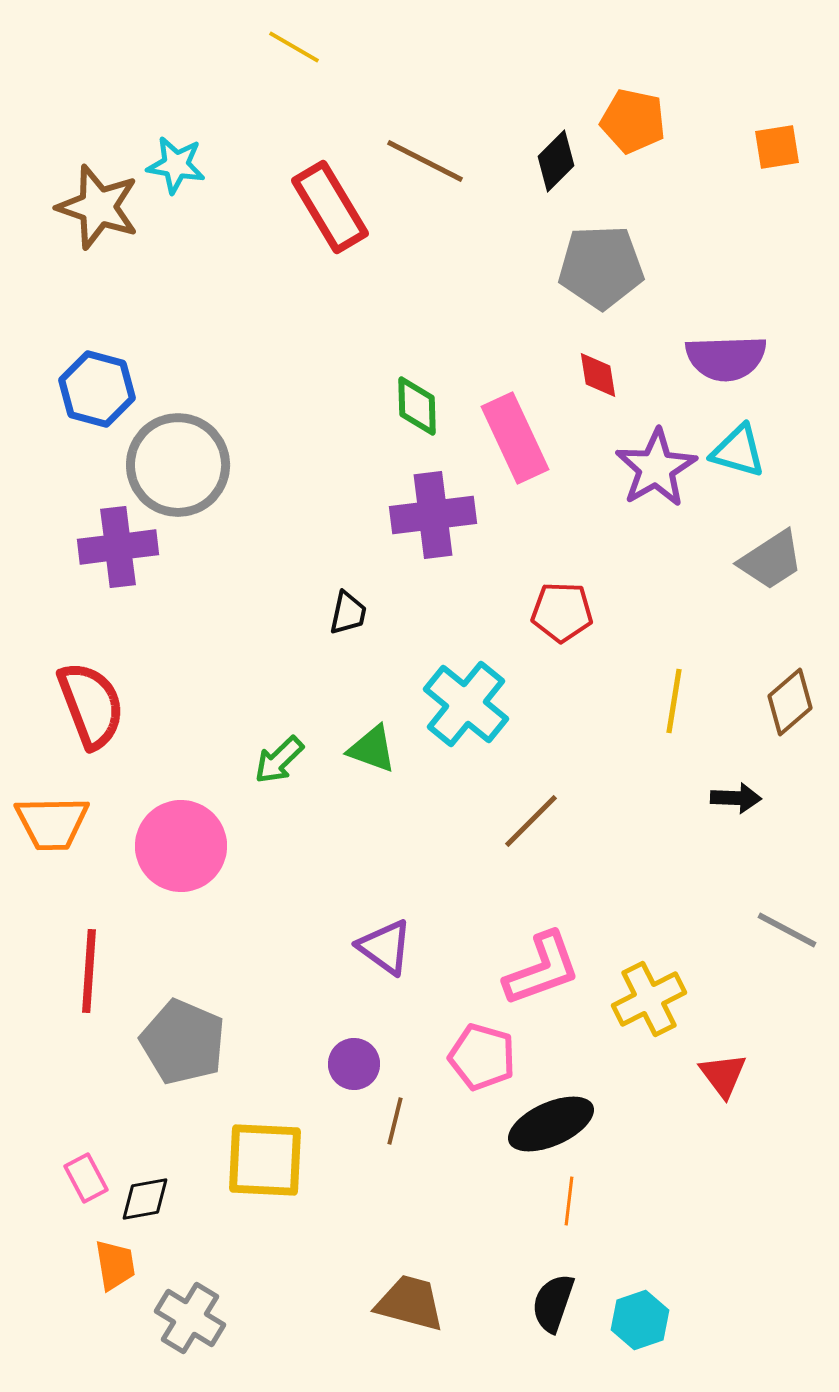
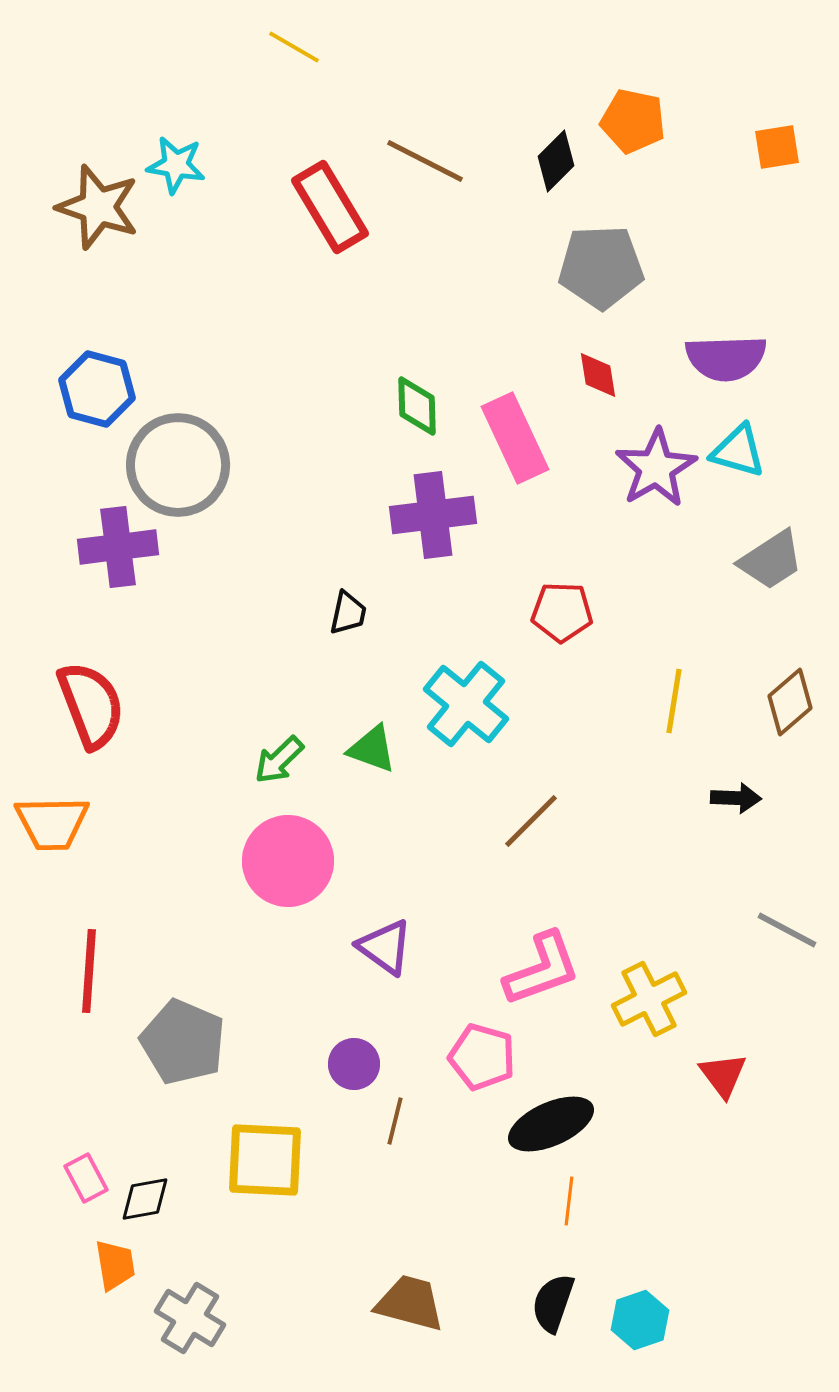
pink circle at (181, 846): moved 107 px right, 15 px down
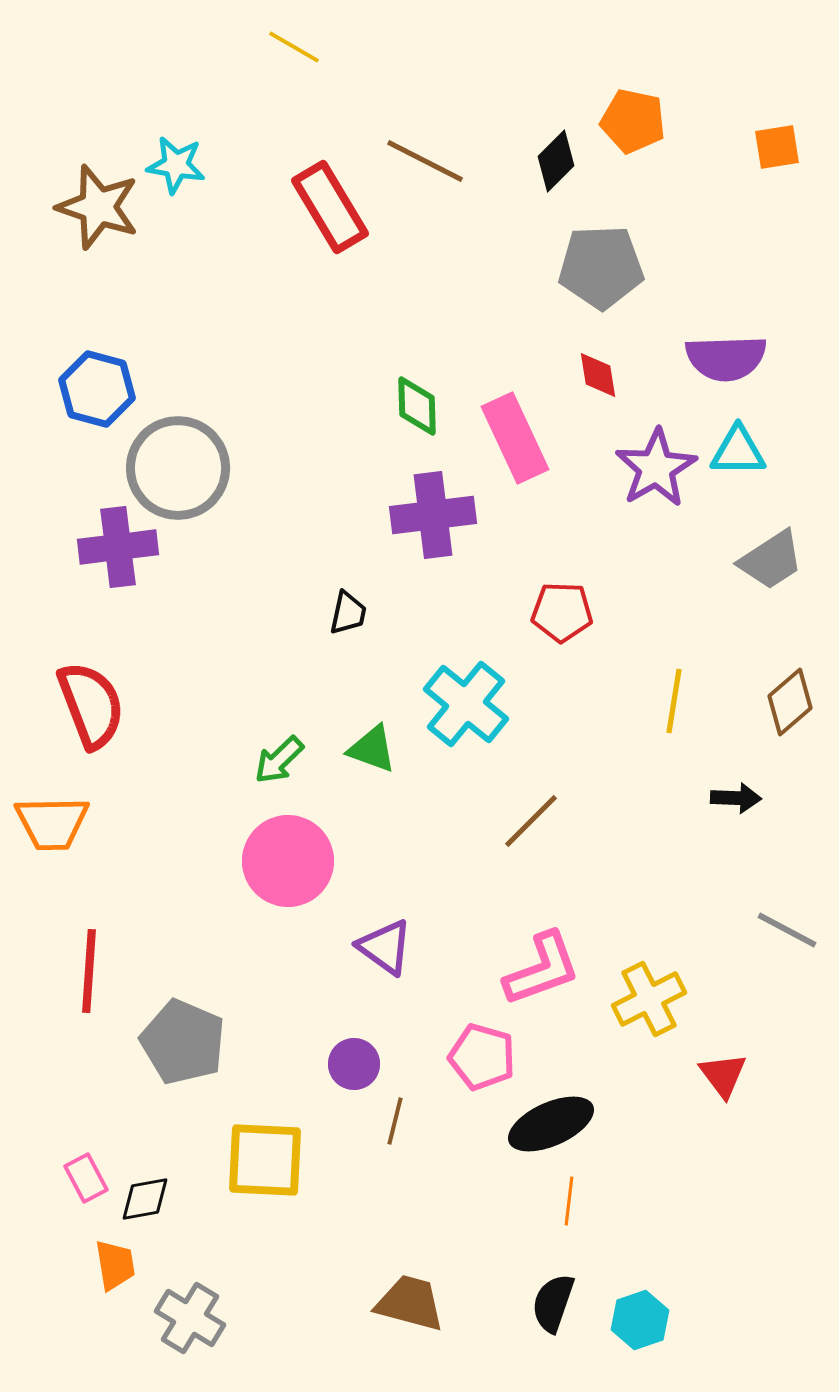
cyan triangle at (738, 451): rotated 16 degrees counterclockwise
gray circle at (178, 465): moved 3 px down
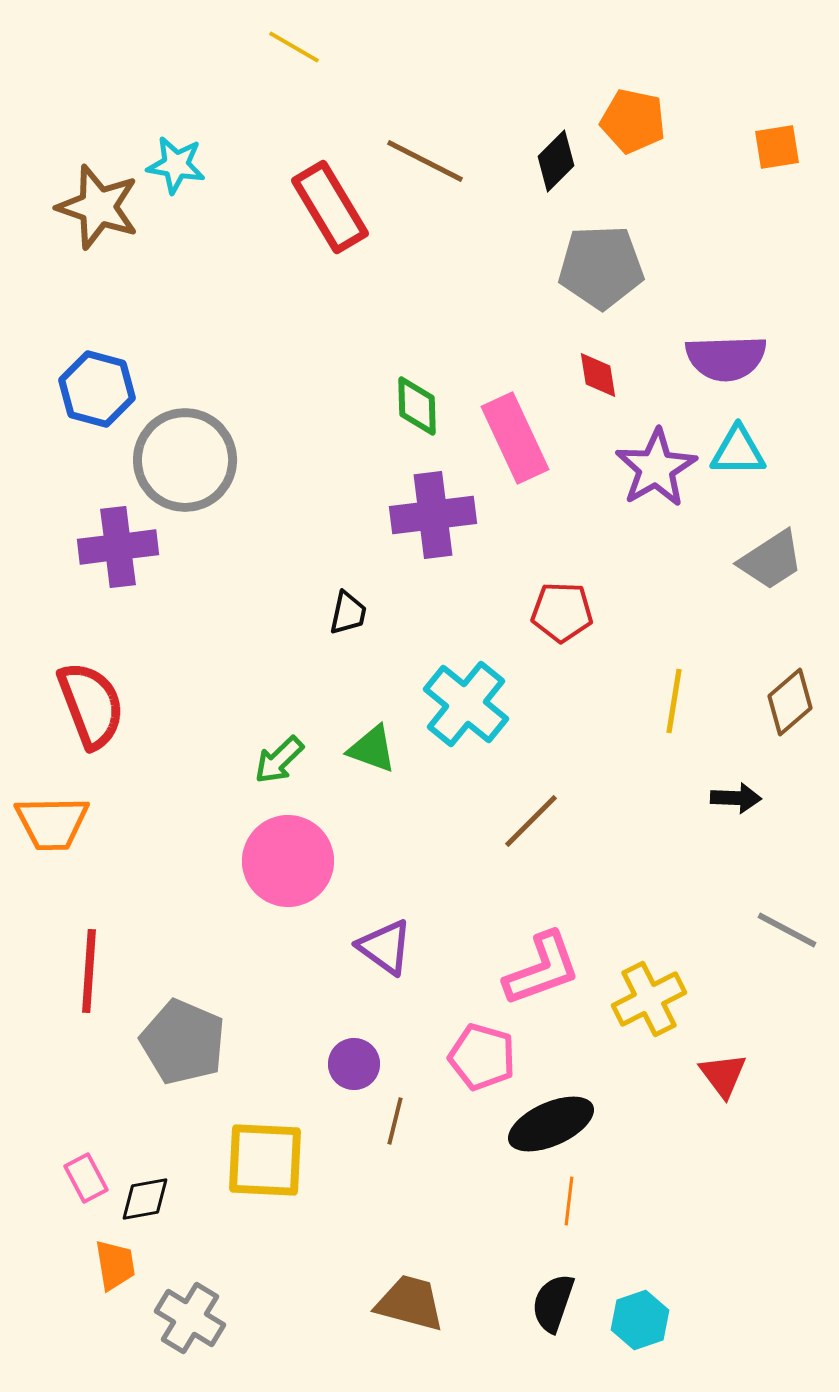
gray circle at (178, 468): moved 7 px right, 8 px up
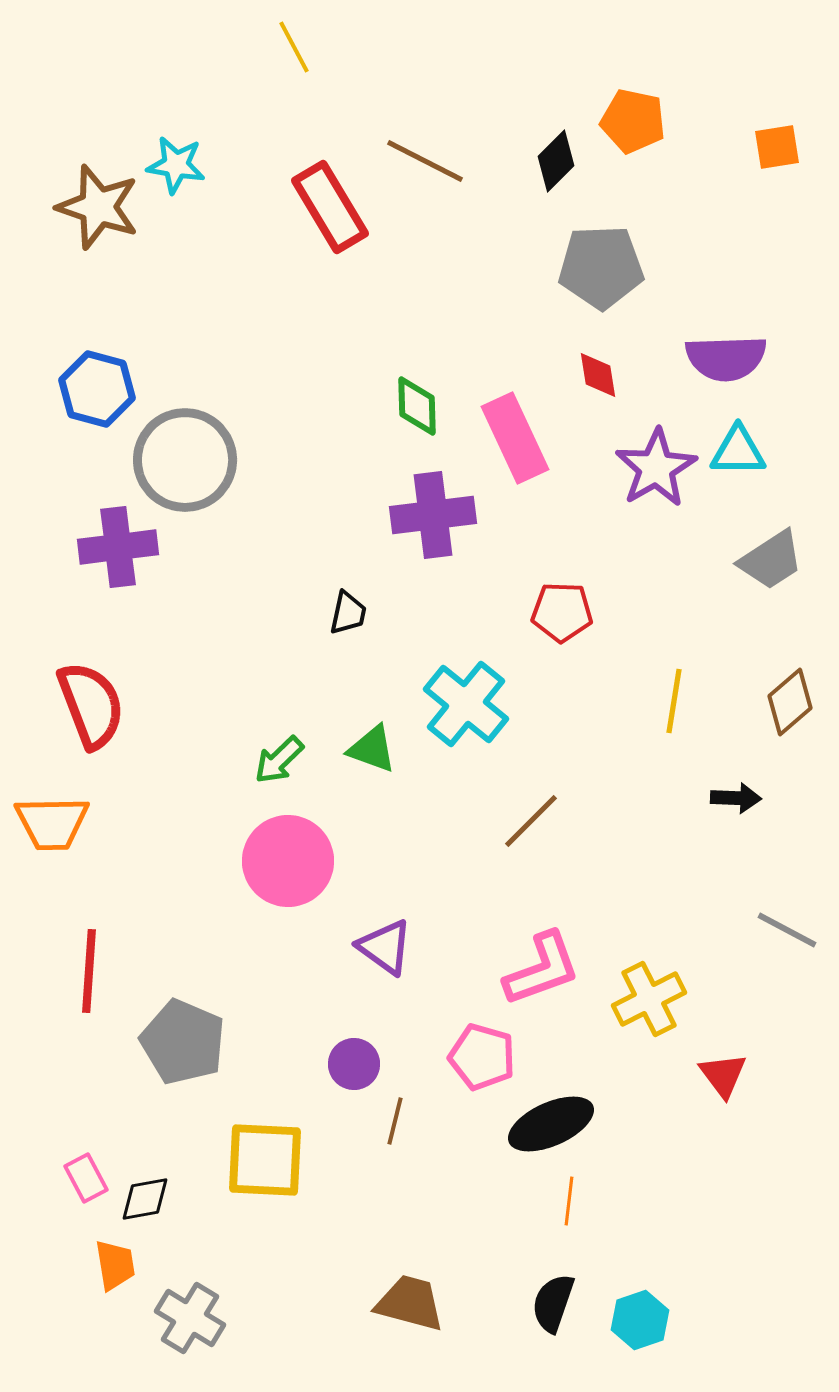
yellow line at (294, 47): rotated 32 degrees clockwise
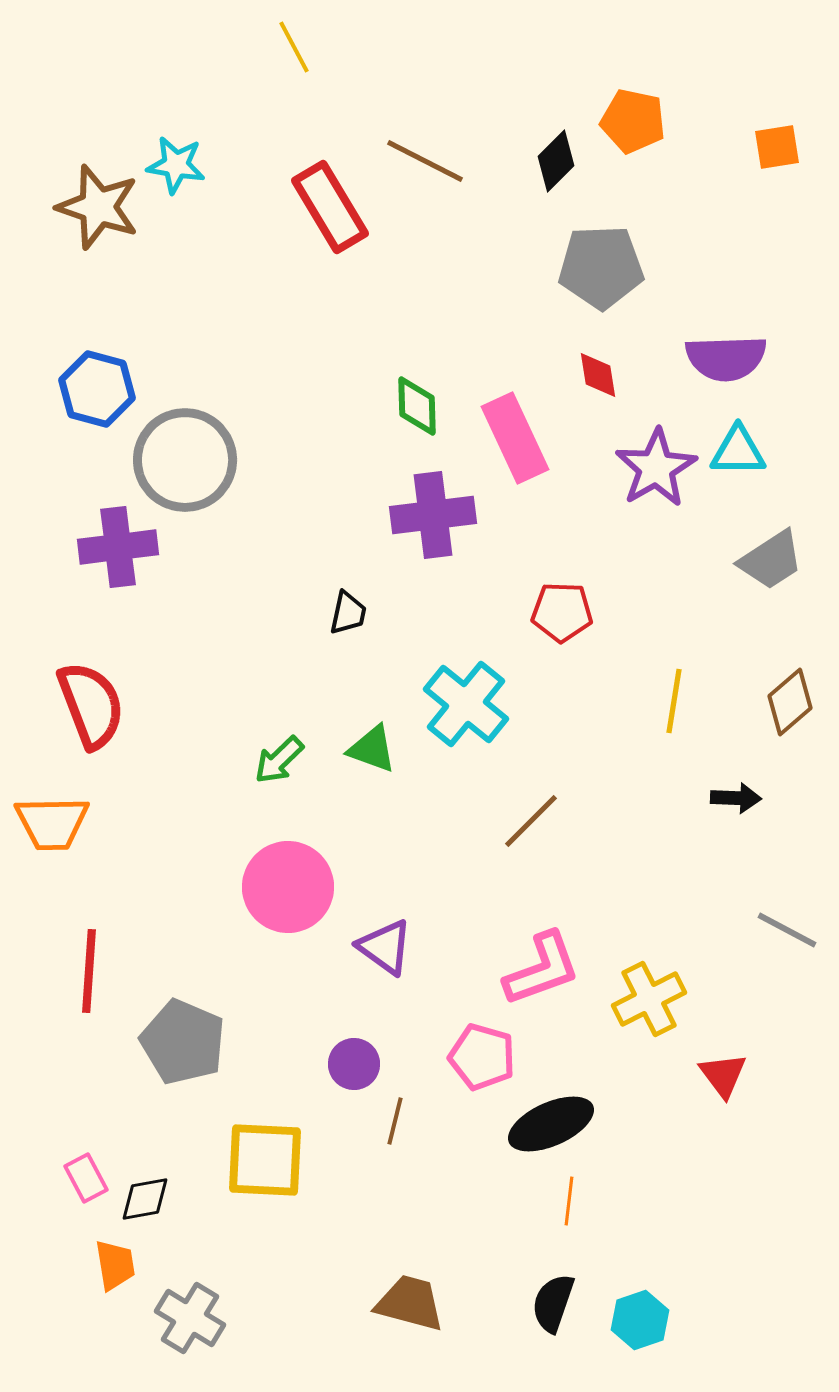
pink circle at (288, 861): moved 26 px down
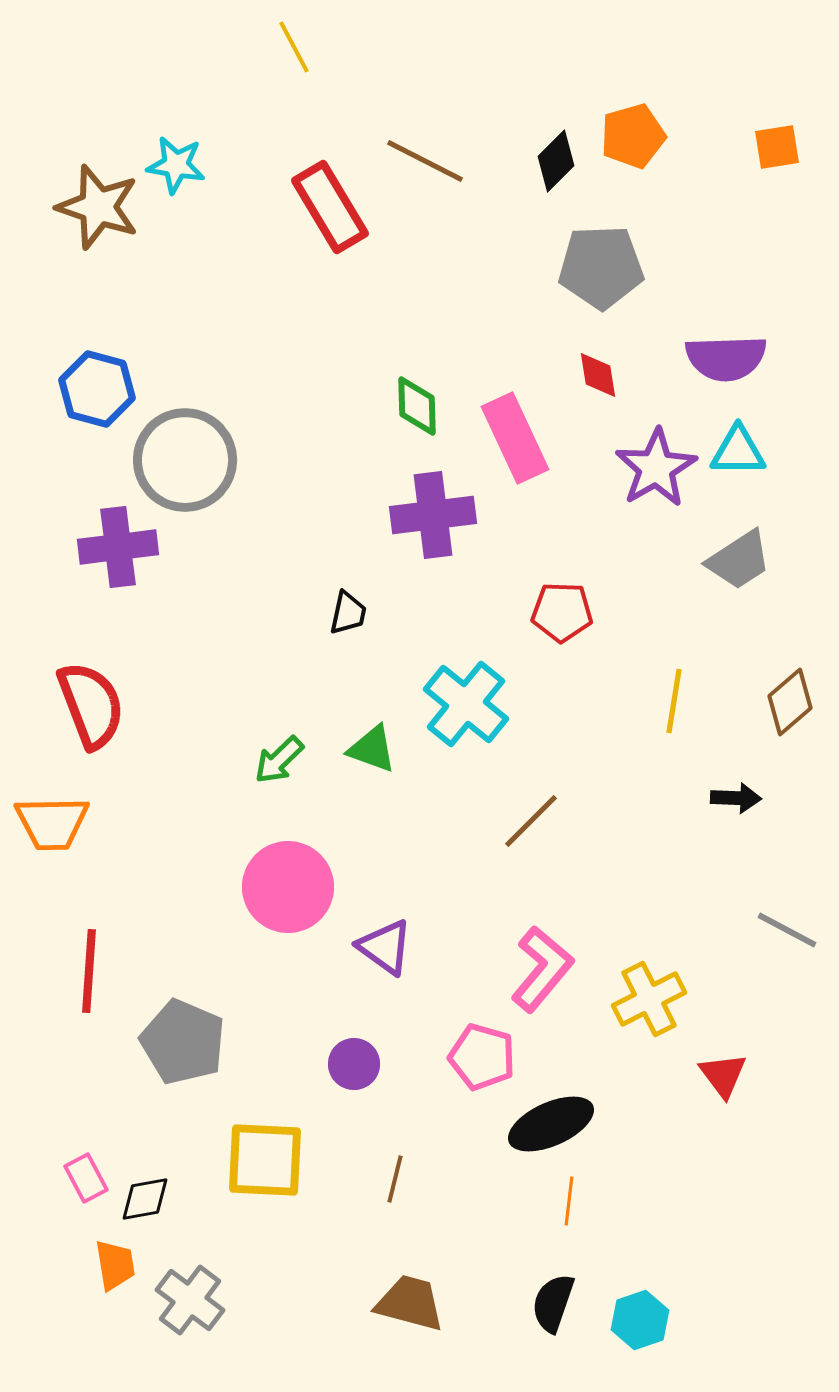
orange pentagon at (633, 121): moved 15 px down; rotated 28 degrees counterclockwise
gray trapezoid at (771, 560): moved 32 px left
pink L-shape at (542, 969): rotated 30 degrees counterclockwise
brown line at (395, 1121): moved 58 px down
gray cross at (190, 1318): moved 18 px up; rotated 6 degrees clockwise
